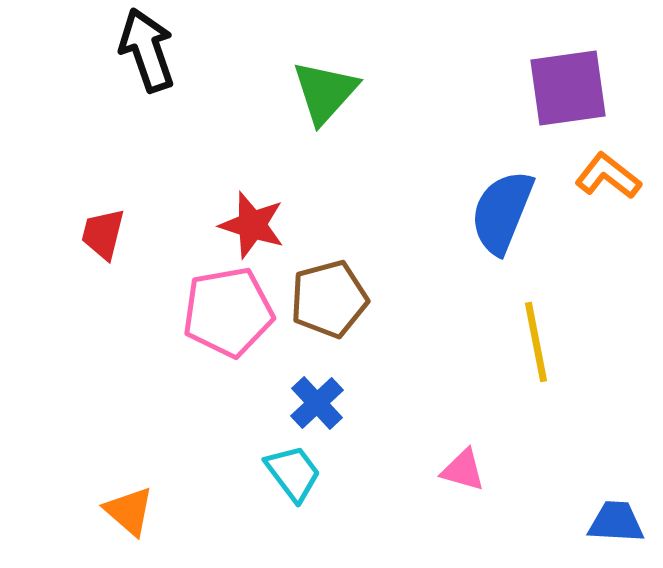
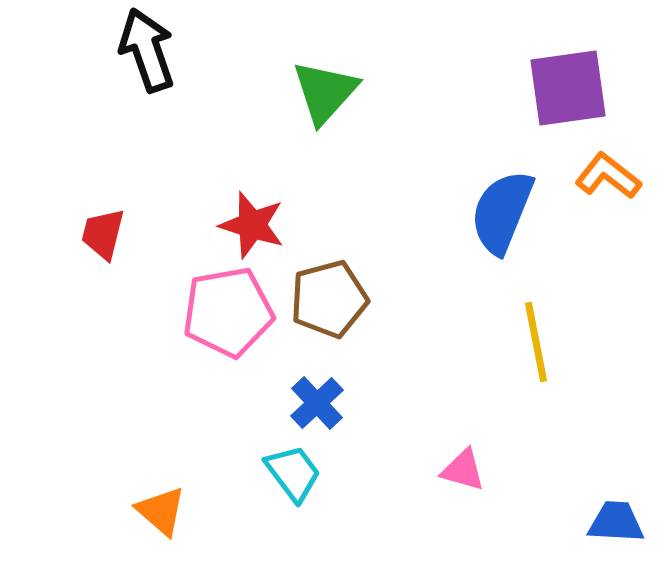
orange triangle: moved 32 px right
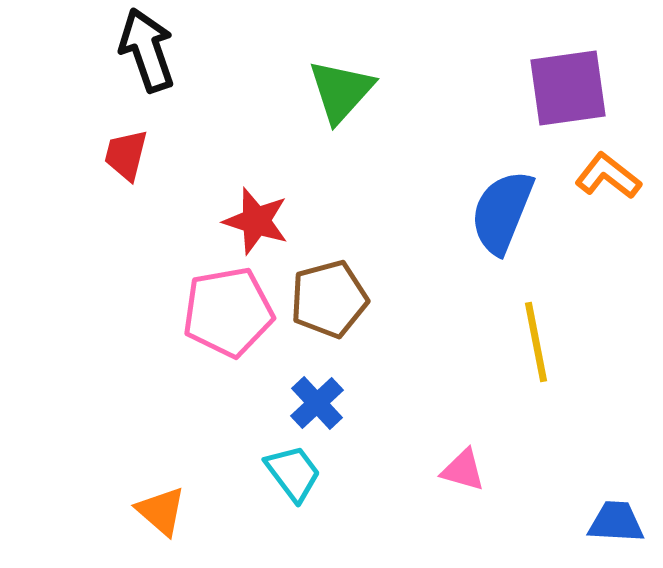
green triangle: moved 16 px right, 1 px up
red star: moved 4 px right, 4 px up
red trapezoid: moved 23 px right, 79 px up
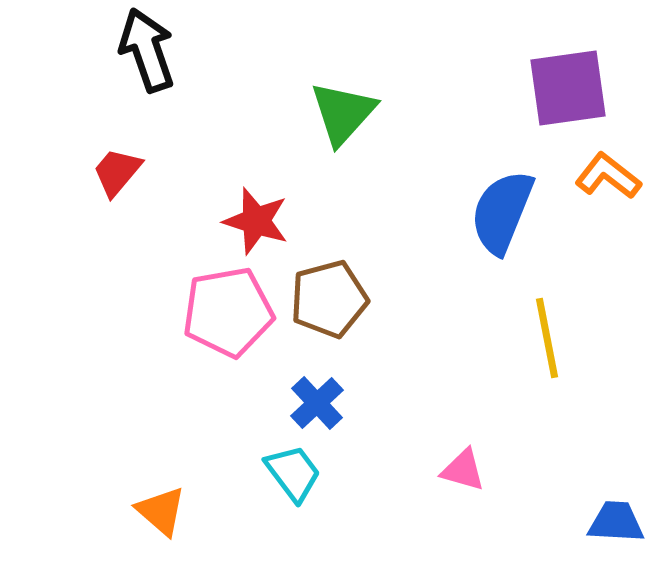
green triangle: moved 2 px right, 22 px down
red trapezoid: moved 9 px left, 17 px down; rotated 26 degrees clockwise
yellow line: moved 11 px right, 4 px up
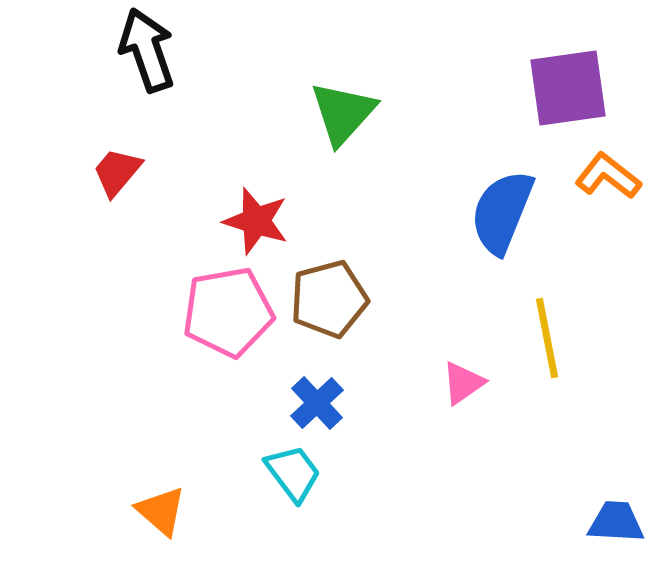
pink triangle: moved 87 px up; rotated 51 degrees counterclockwise
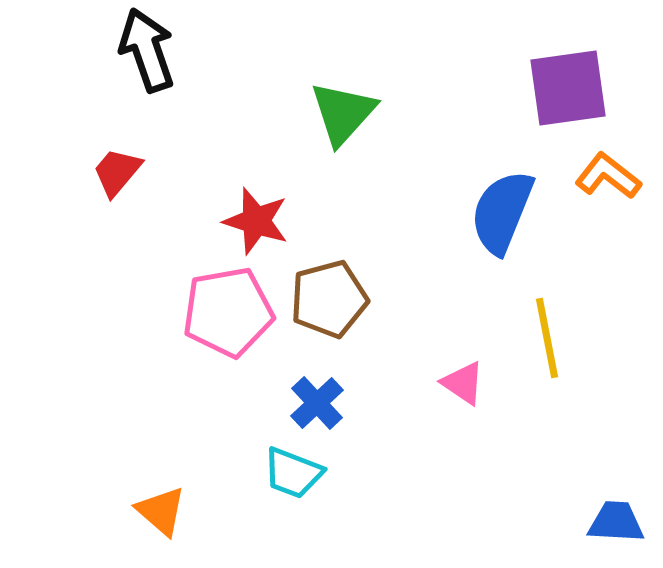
pink triangle: rotated 51 degrees counterclockwise
cyan trapezoid: rotated 148 degrees clockwise
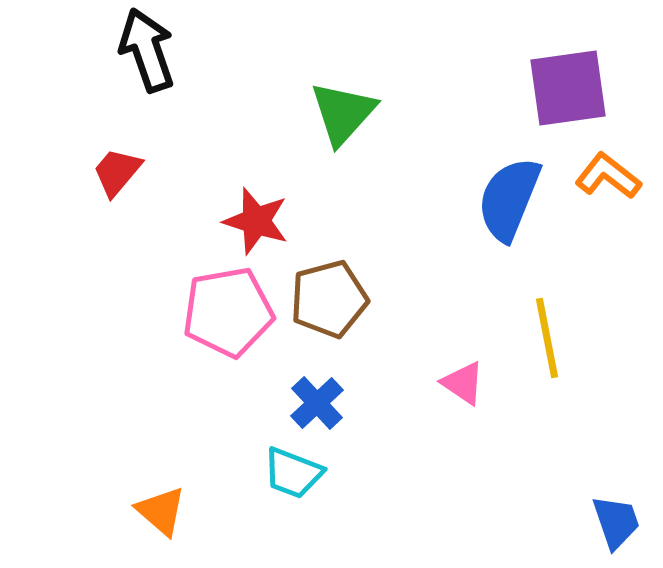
blue semicircle: moved 7 px right, 13 px up
blue trapezoid: rotated 68 degrees clockwise
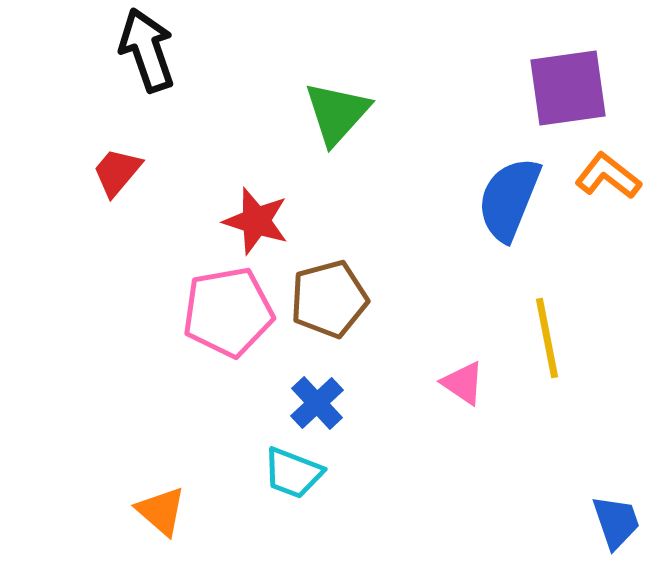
green triangle: moved 6 px left
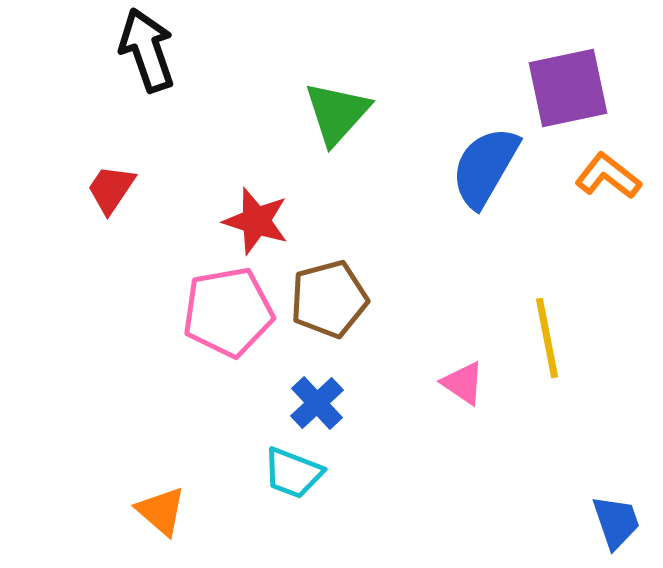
purple square: rotated 4 degrees counterclockwise
red trapezoid: moved 6 px left, 17 px down; rotated 6 degrees counterclockwise
blue semicircle: moved 24 px left, 32 px up; rotated 8 degrees clockwise
